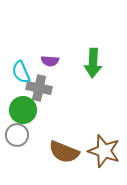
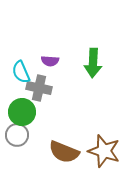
green circle: moved 1 px left, 2 px down
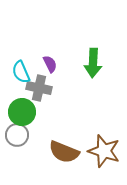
purple semicircle: moved 3 px down; rotated 120 degrees counterclockwise
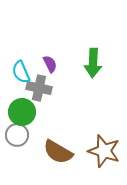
brown semicircle: moved 6 px left; rotated 8 degrees clockwise
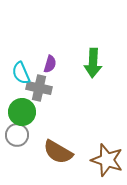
purple semicircle: rotated 42 degrees clockwise
cyan semicircle: moved 1 px down
brown star: moved 3 px right, 9 px down
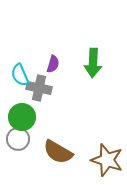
purple semicircle: moved 3 px right
cyan semicircle: moved 1 px left, 2 px down
green circle: moved 5 px down
gray circle: moved 1 px right, 4 px down
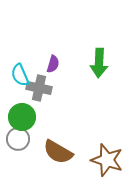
green arrow: moved 6 px right
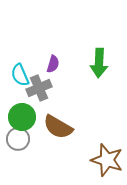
gray cross: rotated 35 degrees counterclockwise
brown semicircle: moved 25 px up
